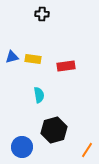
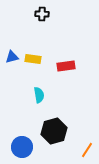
black hexagon: moved 1 px down
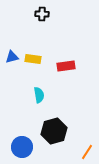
orange line: moved 2 px down
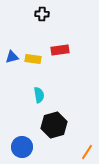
red rectangle: moved 6 px left, 16 px up
black hexagon: moved 6 px up
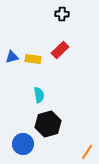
black cross: moved 20 px right
red rectangle: rotated 36 degrees counterclockwise
black hexagon: moved 6 px left, 1 px up
blue circle: moved 1 px right, 3 px up
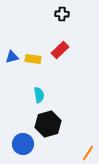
orange line: moved 1 px right, 1 px down
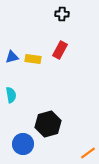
red rectangle: rotated 18 degrees counterclockwise
cyan semicircle: moved 28 px left
orange line: rotated 21 degrees clockwise
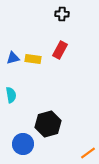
blue triangle: moved 1 px right, 1 px down
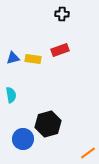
red rectangle: rotated 42 degrees clockwise
blue circle: moved 5 px up
